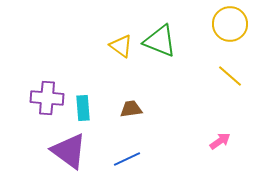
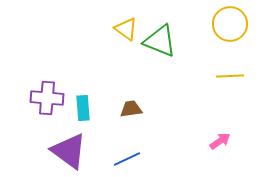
yellow triangle: moved 5 px right, 17 px up
yellow line: rotated 44 degrees counterclockwise
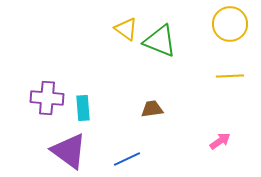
brown trapezoid: moved 21 px right
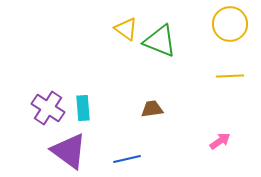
purple cross: moved 1 px right, 10 px down; rotated 28 degrees clockwise
blue line: rotated 12 degrees clockwise
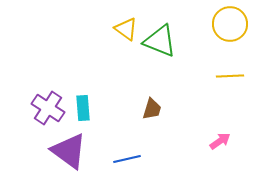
brown trapezoid: rotated 115 degrees clockwise
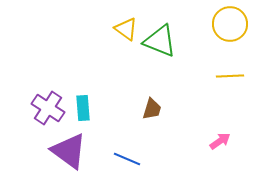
blue line: rotated 36 degrees clockwise
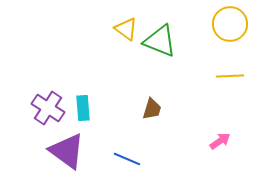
purple triangle: moved 2 px left
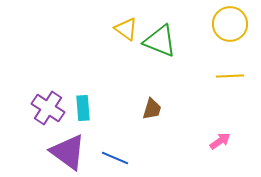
purple triangle: moved 1 px right, 1 px down
blue line: moved 12 px left, 1 px up
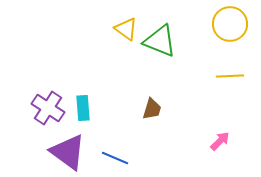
pink arrow: rotated 10 degrees counterclockwise
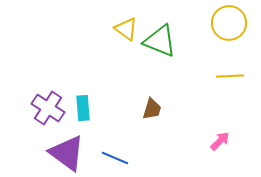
yellow circle: moved 1 px left, 1 px up
purple triangle: moved 1 px left, 1 px down
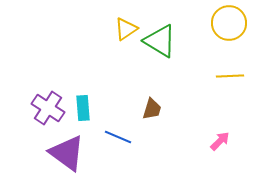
yellow triangle: rotated 50 degrees clockwise
green triangle: rotated 9 degrees clockwise
blue line: moved 3 px right, 21 px up
